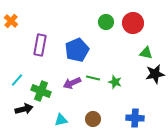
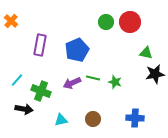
red circle: moved 3 px left, 1 px up
black arrow: rotated 24 degrees clockwise
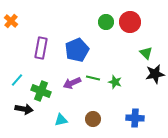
purple rectangle: moved 1 px right, 3 px down
green triangle: rotated 32 degrees clockwise
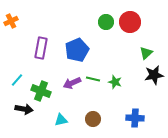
orange cross: rotated 24 degrees clockwise
green triangle: rotated 32 degrees clockwise
black star: moved 1 px left, 1 px down
green line: moved 1 px down
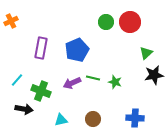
green line: moved 1 px up
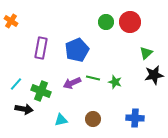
orange cross: rotated 32 degrees counterclockwise
cyan line: moved 1 px left, 4 px down
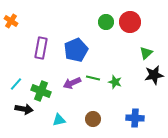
blue pentagon: moved 1 px left
cyan triangle: moved 2 px left
